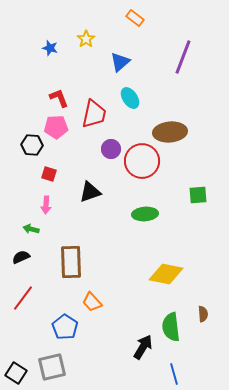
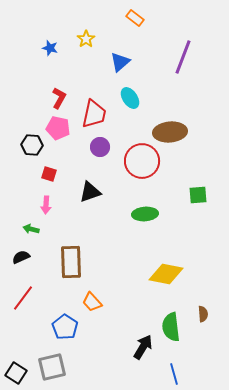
red L-shape: rotated 50 degrees clockwise
pink pentagon: moved 2 px right, 1 px down; rotated 15 degrees clockwise
purple circle: moved 11 px left, 2 px up
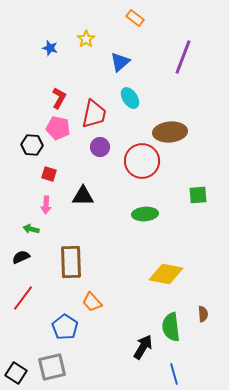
black triangle: moved 7 px left, 4 px down; rotated 20 degrees clockwise
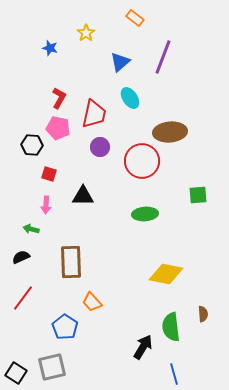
yellow star: moved 6 px up
purple line: moved 20 px left
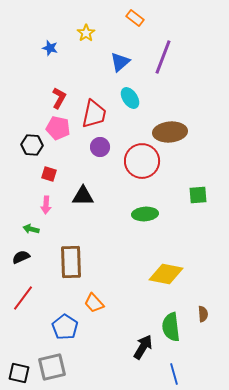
orange trapezoid: moved 2 px right, 1 px down
black square: moved 3 px right; rotated 20 degrees counterclockwise
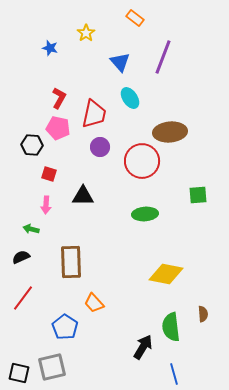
blue triangle: rotated 30 degrees counterclockwise
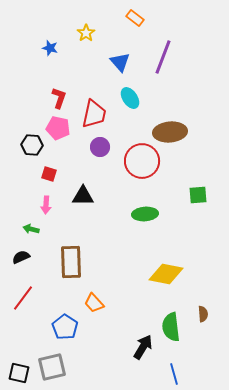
red L-shape: rotated 10 degrees counterclockwise
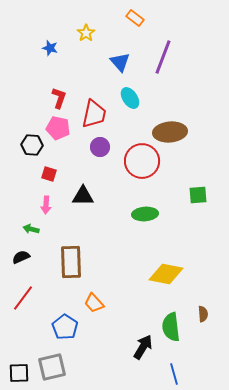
black square: rotated 15 degrees counterclockwise
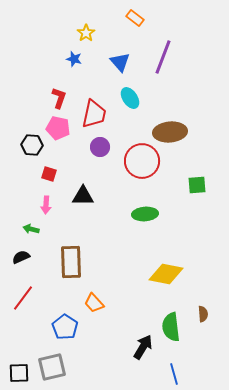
blue star: moved 24 px right, 11 px down
green square: moved 1 px left, 10 px up
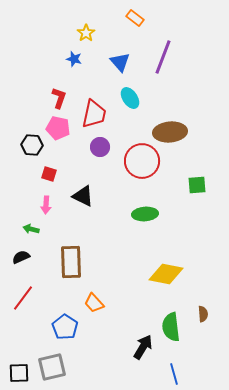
black triangle: rotated 25 degrees clockwise
